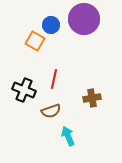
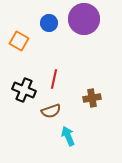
blue circle: moved 2 px left, 2 px up
orange square: moved 16 px left
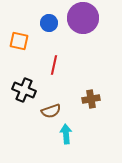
purple circle: moved 1 px left, 1 px up
orange square: rotated 18 degrees counterclockwise
red line: moved 14 px up
brown cross: moved 1 px left, 1 px down
cyan arrow: moved 2 px left, 2 px up; rotated 18 degrees clockwise
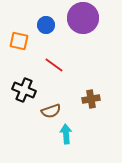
blue circle: moved 3 px left, 2 px down
red line: rotated 66 degrees counterclockwise
